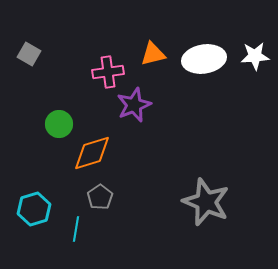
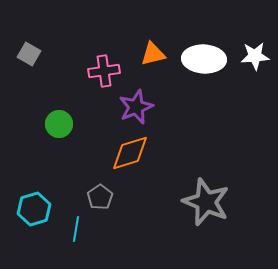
white ellipse: rotated 12 degrees clockwise
pink cross: moved 4 px left, 1 px up
purple star: moved 2 px right, 2 px down
orange diamond: moved 38 px right
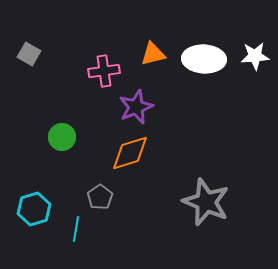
green circle: moved 3 px right, 13 px down
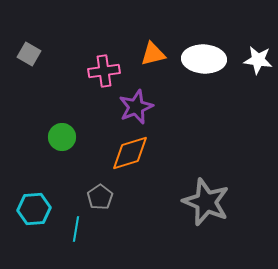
white star: moved 3 px right, 4 px down; rotated 12 degrees clockwise
cyan hexagon: rotated 12 degrees clockwise
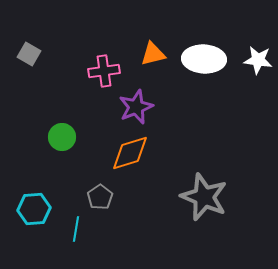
gray star: moved 2 px left, 5 px up
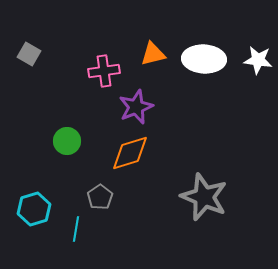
green circle: moved 5 px right, 4 px down
cyan hexagon: rotated 12 degrees counterclockwise
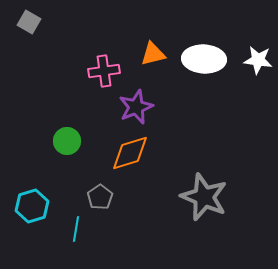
gray square: moved 32 px up
cyan hexagon: moved 2 px left, 3 px up
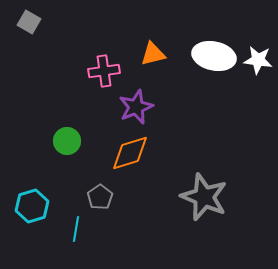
white ellipse: moved 10 px right, 3 px up; rotated 9 degrees clockwise
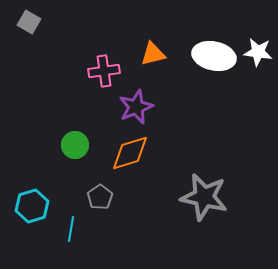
white star: moved 8 px up
green circle: moved 8 px right, 4 px down
gray star: rotated 9 degrees counterclockwise
cyan line: moved 5 px left
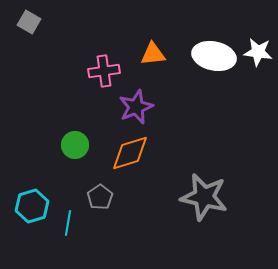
orange triangle: rotated 8 degrees clockwise
cyan line: moved 3 px left, 6 px up
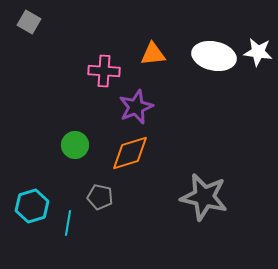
pink cross: rotated 12 degrees clockwise
gray pentagon: rotated 25 degrees counterclockwise
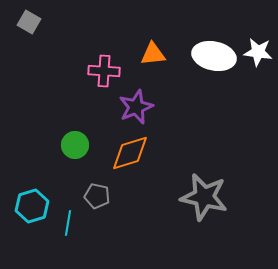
gray pentagon: moved 3 px left, 1 px up
